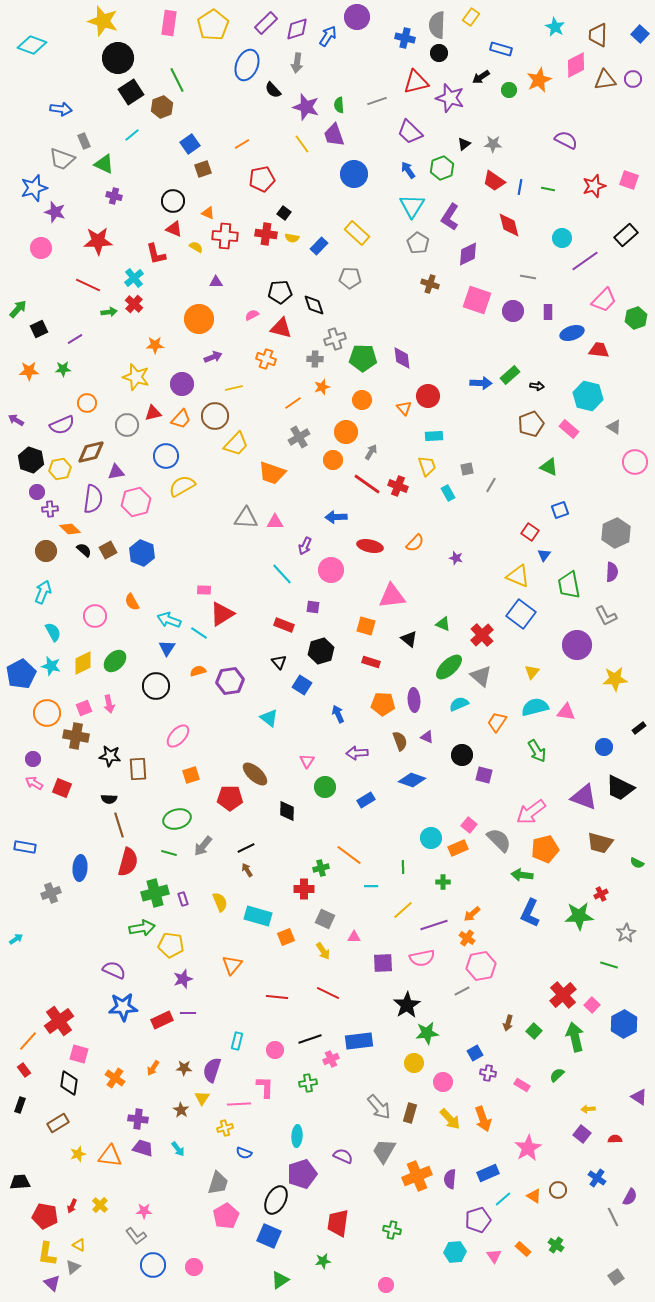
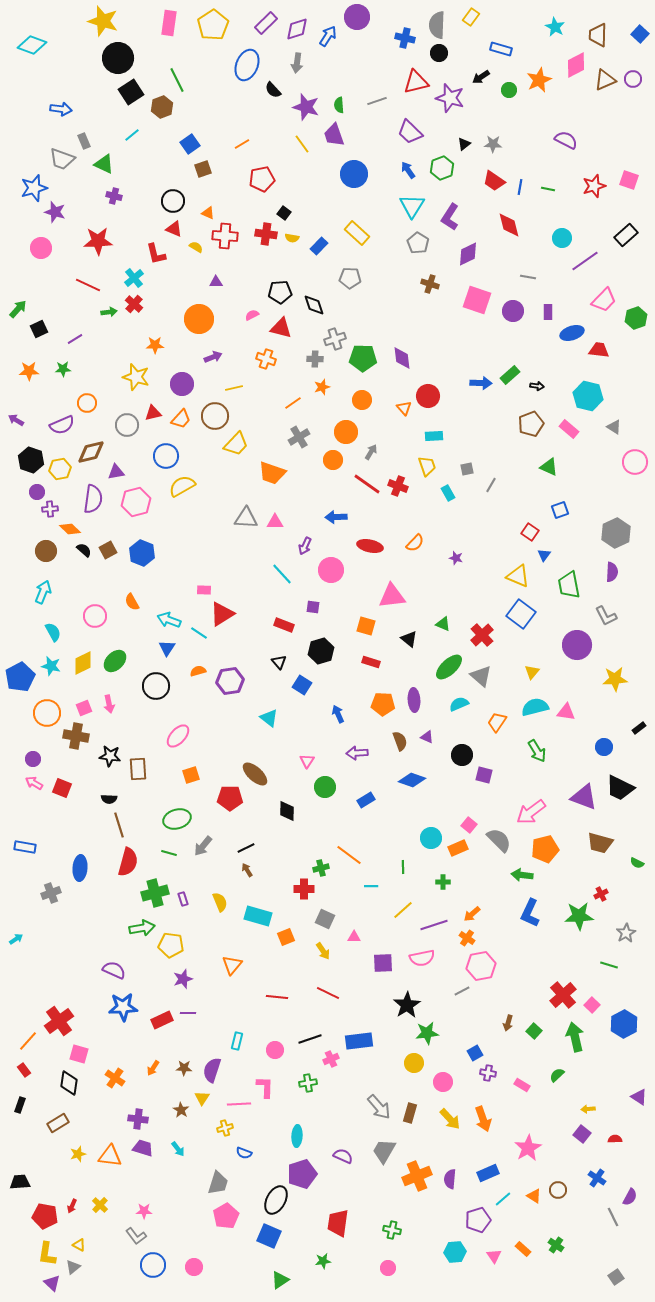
brown triangle at (605, 80): rotated 15 degrees counterclockwise
blue pentagon at (21, 674): moved 1 px left, 3 px down
pink circle at (386, 1285): moved 2 px right, 17 px up
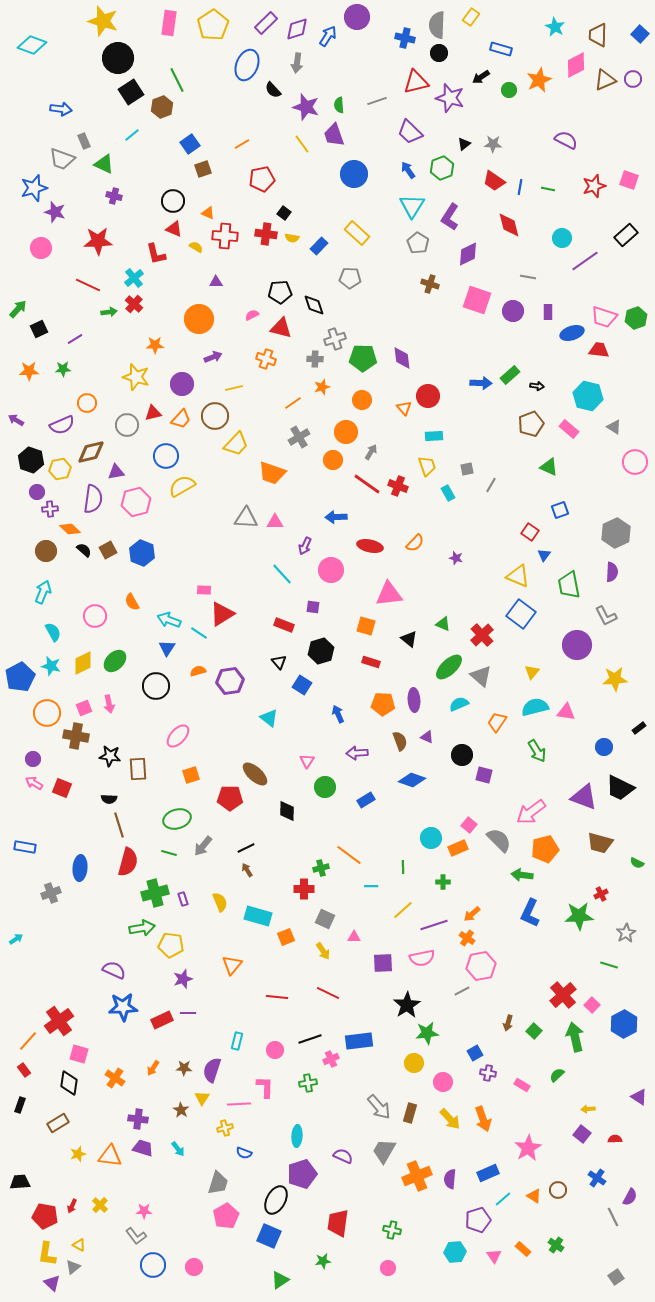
pink trapezoid at (604, 300): moved 17 px down; rotated 64 degrees clockwise
pink triangle at (392, 596): moved 3 px left, 2 px up
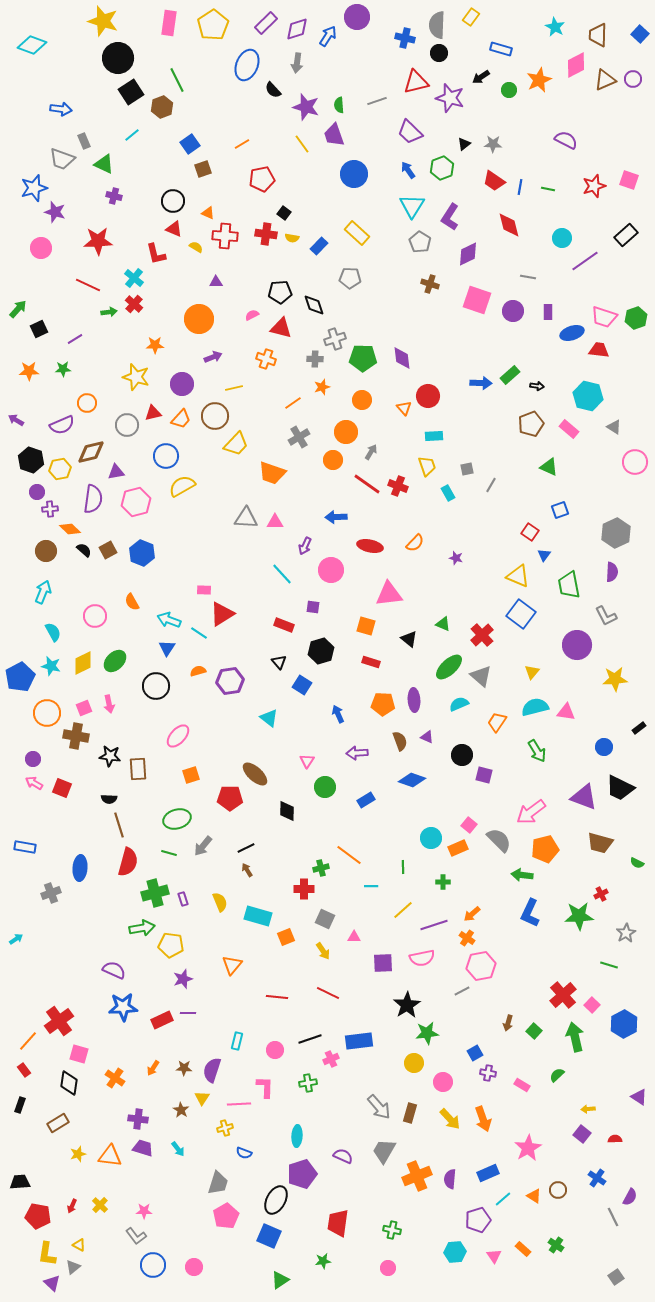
gray pentagon at (418, 243): moved 2 px right, 1 px up
cyan cross at (134, 278): rotated 12 degrees counterclockwise
red pentagon at (45, 1216): moved 7 px left
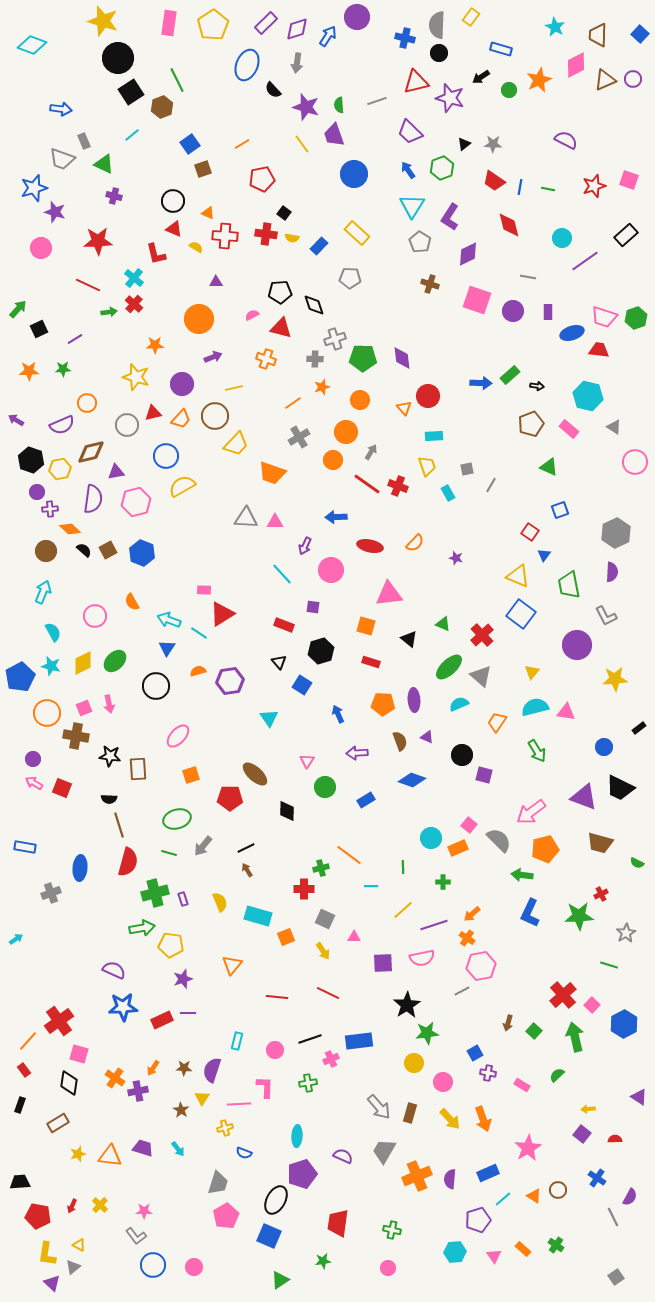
orange circle at (362, 400): moved 2 px left
cyan triangle at (269, 718): rotated 18 degrees clockwise
purple cross at (138, 1119): moved 28 px up; rotated 18 degrees counterclockwise
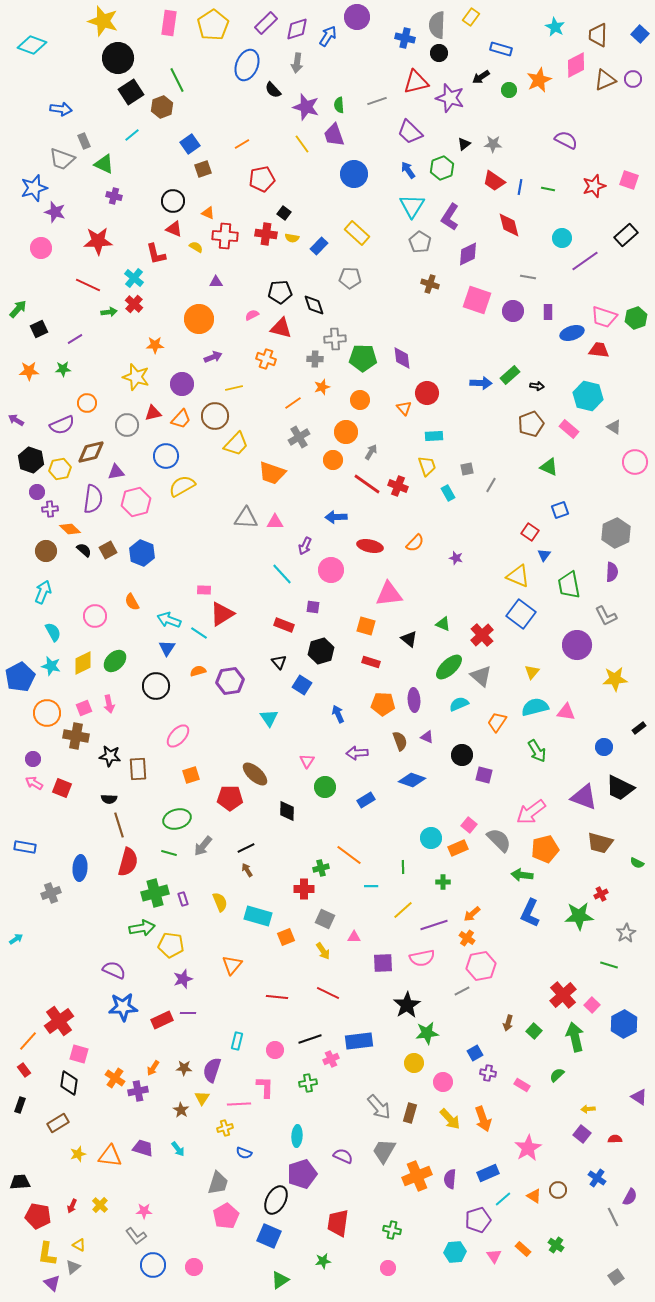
gray cross at (335, 339): rotated 15 degrees clockwise
red circle at (428, 396): moved 1 px left, 3 px up
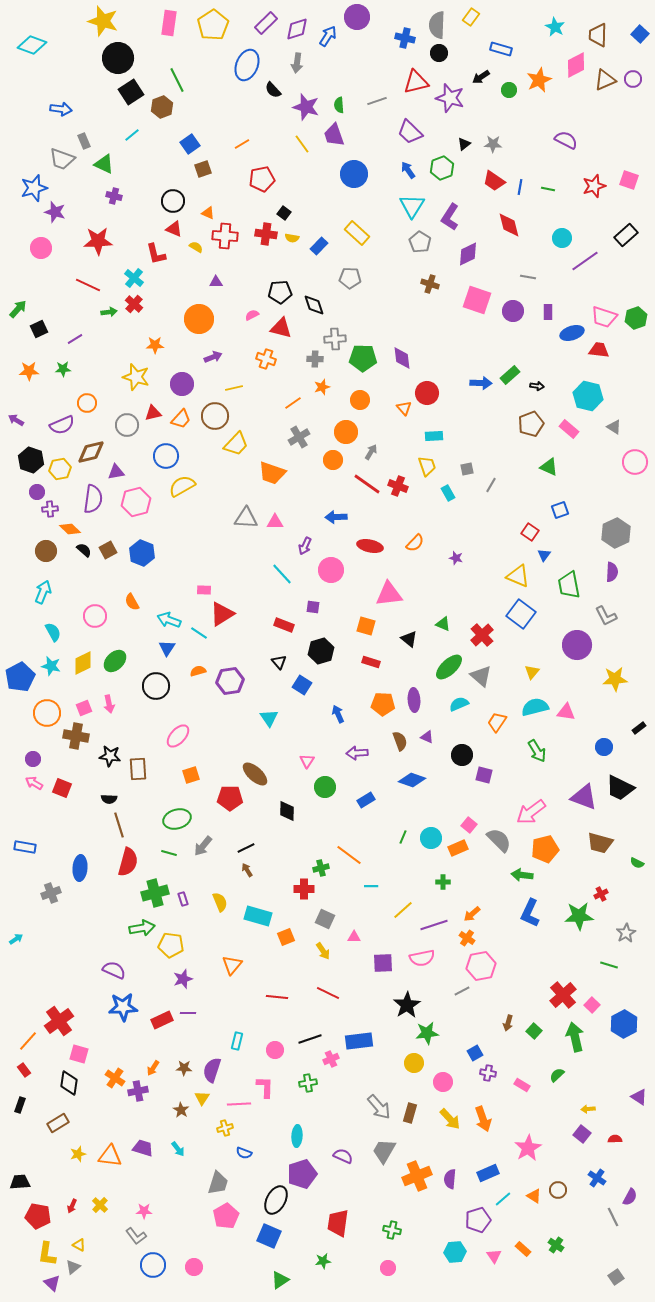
green line at (403, 867): moved 30 px up; rotated 24 degrees clockwise
